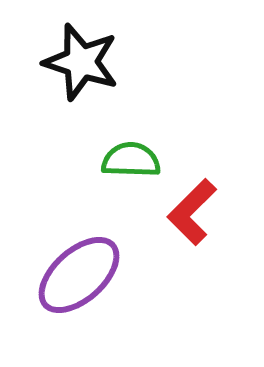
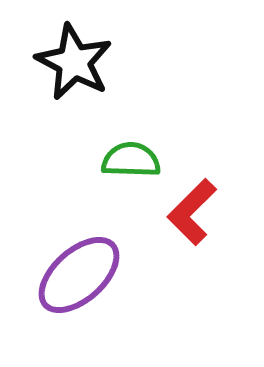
black star: moved 7 px left; rotated 10 degrees clockwise
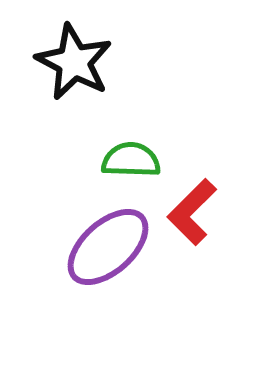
purple ellipse: moved 29 px right, 28 px up
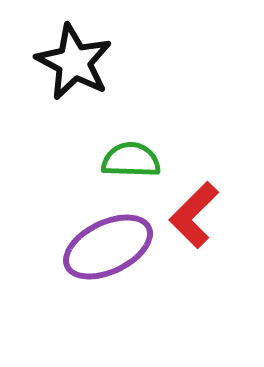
red L-shape: moved 2 px right, 3 px down
purple ellipse: rotated 16 degrees clockwise
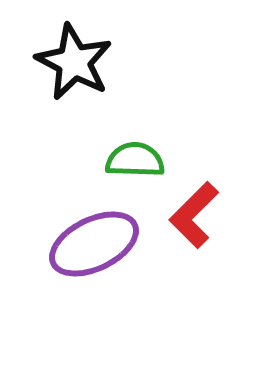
green semicircle: moved 4 px right
purple ellipse: moved 14 px left, 3 px up
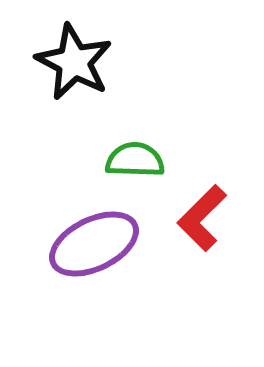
red L-shape: moved 8 px right, 3 px down
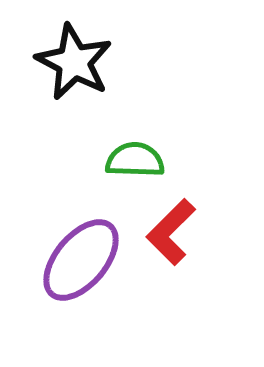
red L-shape: moved 31 px left, 14 px down
purple ellipse: moved 13 px left, 16 px down; rotated 24 degrees counterclockwise
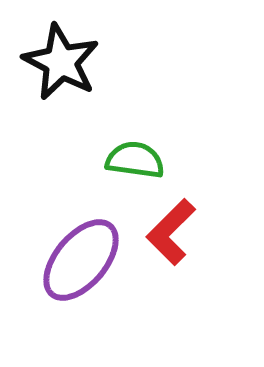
black star: moved 13 px left
green semicircle: rotated 6 degrees clockwise
